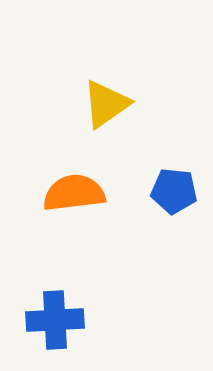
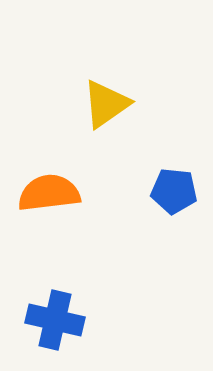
orange semicircle: moved 25 px left
blue cross: rotated 16 degrees clockwise
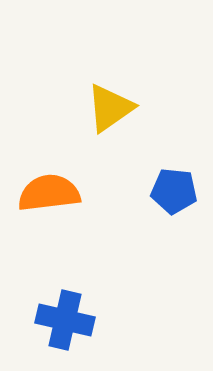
yellow triangle: moved 4 px right, 4 px down
blue cross: moved 10 px right
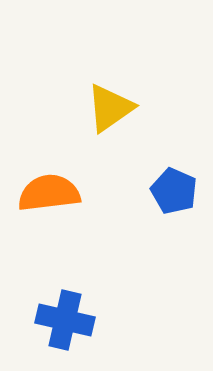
blue pentagon: rotated 18 degrees clockwise
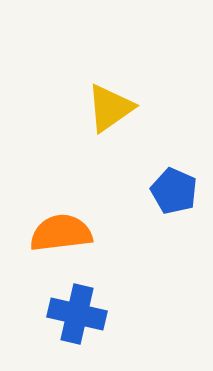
orange semicircle: moved 12 px right, 40 px down
blue cross: moved 12 px right, 6 px up
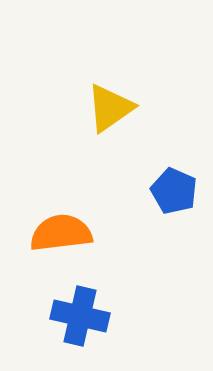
blue cross: moved 3 px right, 2 px down
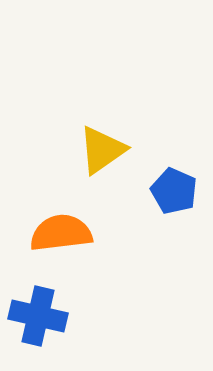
yellow triangle: moved 8 px left, 42 px down
blue cross: moved 42 px left
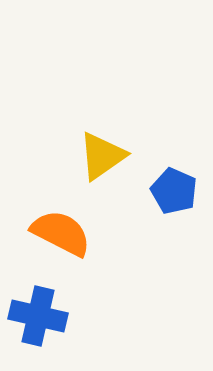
yellow triangle: moved 6 px down
orange semicircle: rotated 34 degrees clockwise
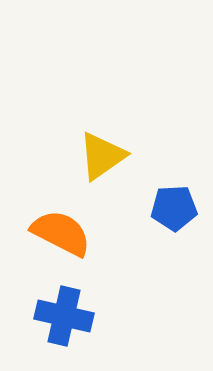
blue pentagon: moved 17 px down; rotated 27 degrees counterclockwise
blue cross: moved 26 px right
